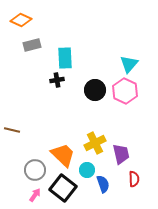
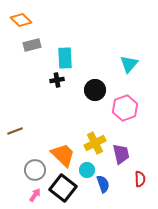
orange diamond: rotated 20 degrees clockwise
pink hexagon: moved 17 px down; rotated 15 degrees clockwise
brown line: moved 3 px right, 1 px down; rotated 35 degrees counterclockwise
red semicircle: moved 6 px right
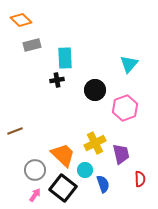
cyan circle: moved 2 px left
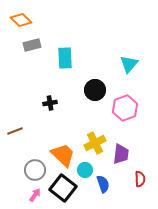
black cross: moved 7 px left, 23 px down
purple trapezoid: rotated 20 degrees clockwise
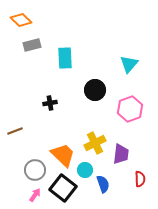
pink hexagon: moved 5 px right, 1 px down
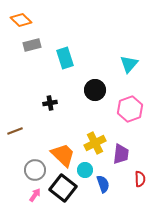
cyan rectangle: rotated 15 degrees counterclockwise
